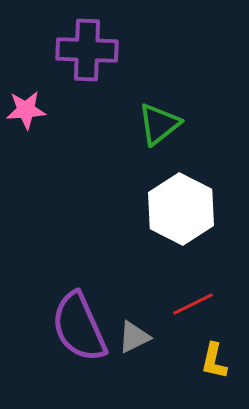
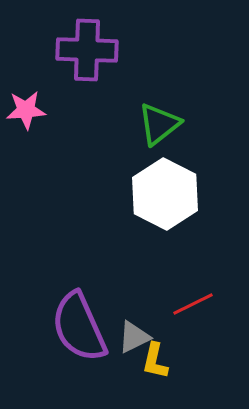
white hexagon: moved 16 px left, 15 px up
yellow L-shape: moved 59 px left
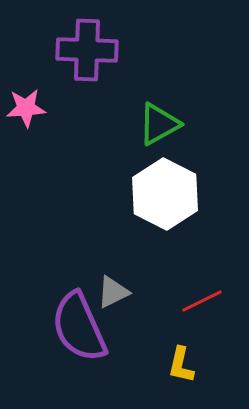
pink star: moved 2 px up
green triangle: rotated 9 degrees clockwise
red line: moved 9 px right, 3 px up
gray triangle: moved 21 px left, 45 px up
yellow L-shape: moved 26 px right, 4 px down
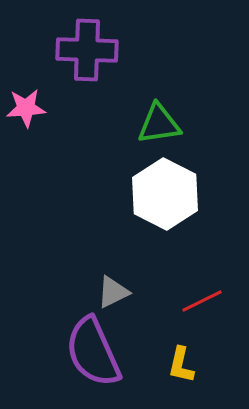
green triangle: rotated 21 degrees clockwise
purple semicircle: moved 14 px right, 25 px down
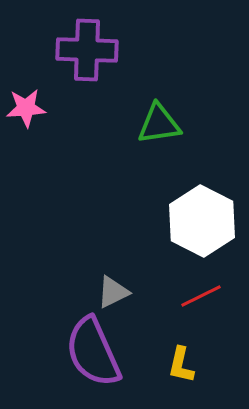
white hexagon: moved 37 px right, 27 px down
red line: moved 1 px left, 5 px up
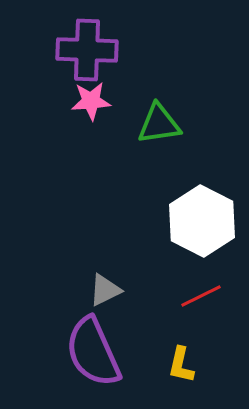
pink star: moved 65 px right, 7 px up
gray triangle: moved 8 px left, 2 px up
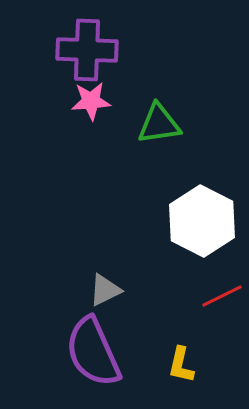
red line: moved 21 px right
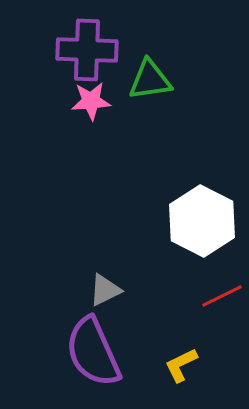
green triangle: moved 9 px left, 44 px up
yellow L-shape: rotated 51 degrees clockwise
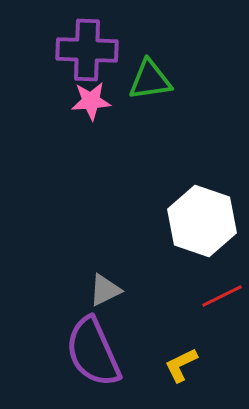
white hexagon: rotated 8 degrees counterclockwise
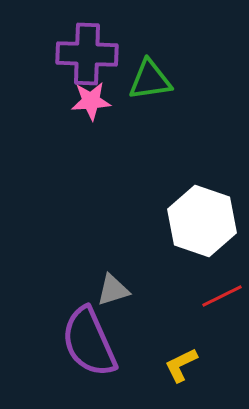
purple cross: moved 4 px down
gray triangle: moved 8 px right; rotated 9 degrees clockwise
purple semicircle: moved 4 px left, 10 px up
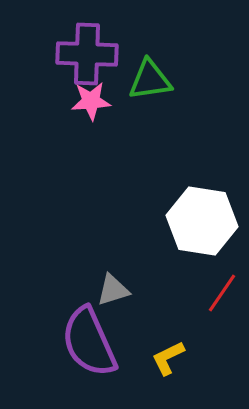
white hexagon: rotated 10 degrees counterclockwise
red line: moved 3 px up; rotated 30 degrees counterclockwise
yellow L-shape: moved 13 px left, 7 px up
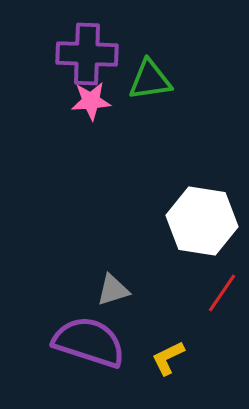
purple semicircle: rotated 132 degrees clockwise
